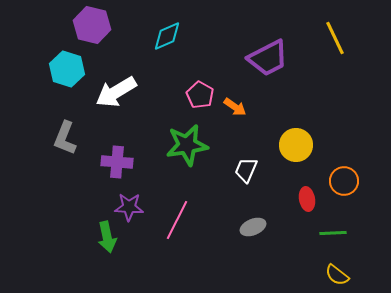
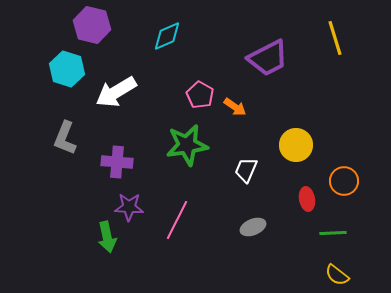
yellow line: rotated 8 degrees clockwise
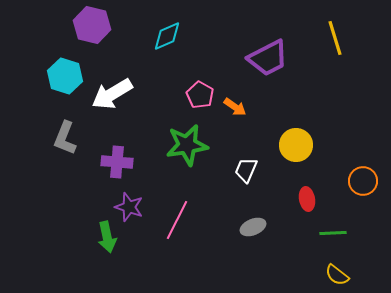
cyan hexagon: moved 2 px left, 7 px down
white arrow: moved 4 px left, 2 px down
orange circle: moved 19 px right
purple star: rotated 16 degrees clockwise
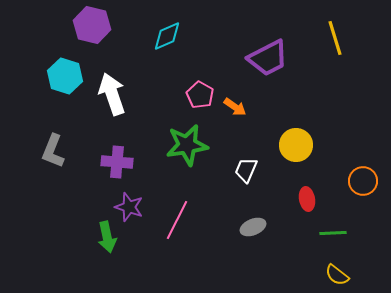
white arrow: rotated 102 degrees clockwise
gray L-shape: moved 12 px left, 13 px down
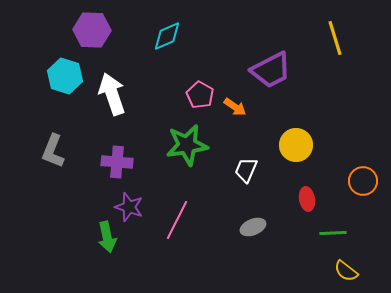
purple hexagon: moved 5 px down; rotated 12 degrees counterclockwise
purple trapezoid: moved 3 px right, 12 px down
yellow semicircle: moved 9 px right, 4 px up
